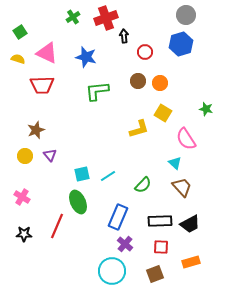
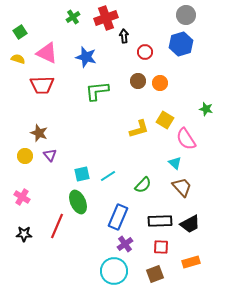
yellow square: moved 2 px right, 7 px down
brown star: moved 3 px right, 3 px down; rotated 30 degrees counterclockwise
purple cross: rotated 14 degrees clockwise
cyan circle: moved 2 px right
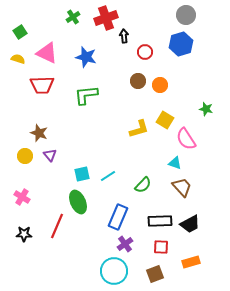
orange circle: moved 2 px down
green L-shape: moved 11 px left, 4 px down
cyan triangle: rotated 24 degrees counterclockwise
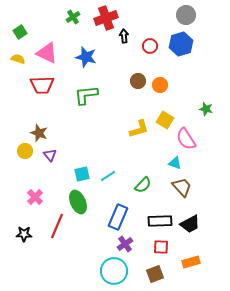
red circle: moved 5 px right, 6 px up
yellow circle: moved 5 px up
pink cross: moved 13 px right; rotated 14 degrees clockwise
